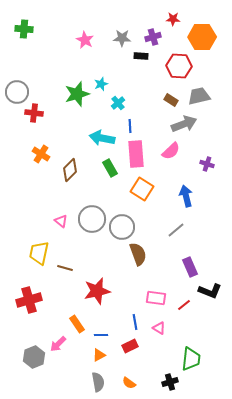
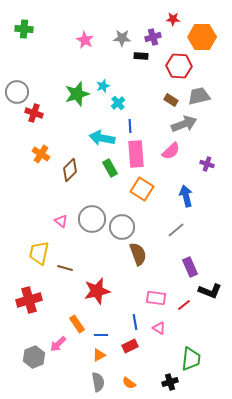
cyan star at (101, 84): moved 2 px right, 2 px down
red cross at (34, 113): rotated 12 degrees clockwise
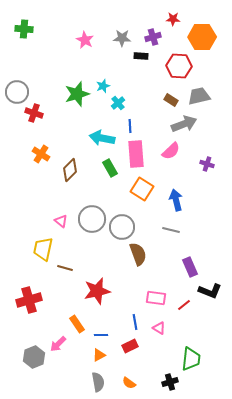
blue arrow at (186, 196): moved 10 px left, 4 px down
gray line at (176, 230): moved 5 px left; rotated 54 degrees clockwise
yellow trapezoid at (39, 253): moved 4 px right, 4 px up
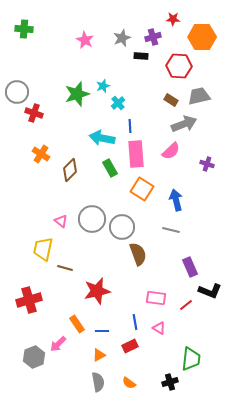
gray star at (122, 38): rotated 24 degrees counterclockwise
red line at (184, 305): moved 2 px right
blue line at (101, 335): moved 1 px right, 4 px up
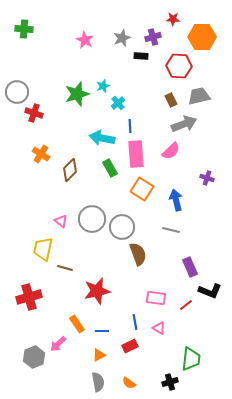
brown rectangle at (171, 100): rotated 32 degrees clockwise
purple cross at (207, 164): moved 14 px down
red cross at (29, 300): moved 3 px up
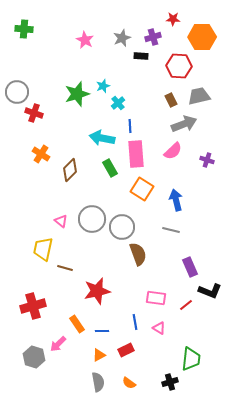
pink semicircle at (171, 151): moved 2 px right
purple cross at (207, 178): moved 18 px up
red cross at (29, 297): moved 4 px right, 9 px down
red rectangle at (130, 346): moved 4 px left, 4 px down
gray hexagon at (34, 357): rotated 20 degrees counterclockwise
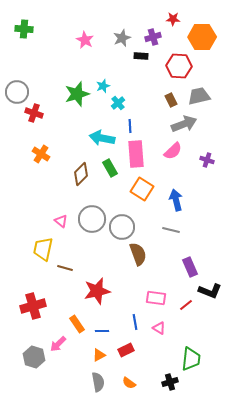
brown diamond at (70, 170): moved 11 px right, 4 px down
